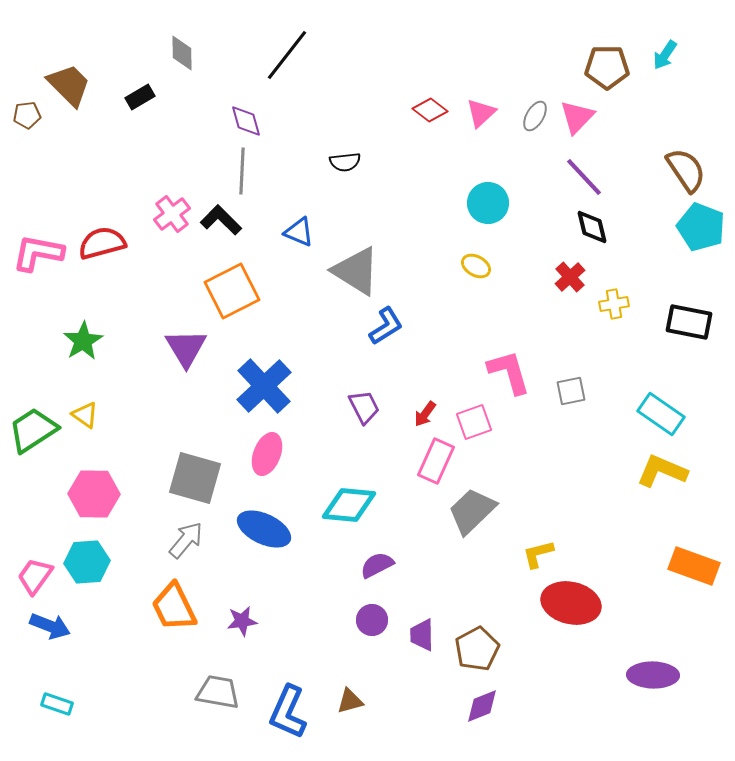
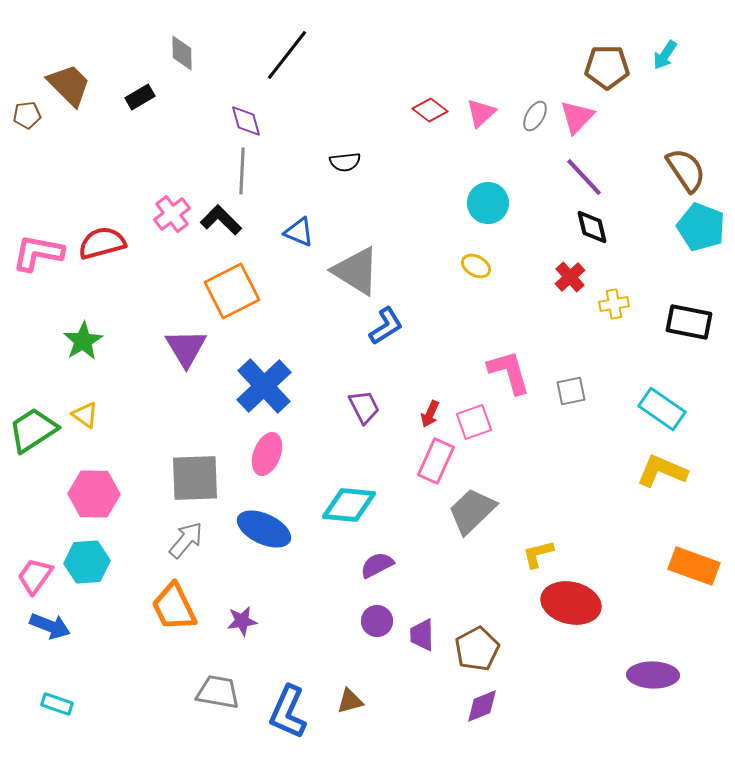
red arrow at (425, 414): moved 5 px right; rotated 12 degrees counterclockwise
cyan rectangle at (661, 414): moved 1 px right, 5 px up
gray square at (195, 478): rotated 18 degrees counterclockwise
purple circle at (372, 620): moved 5 px right, 1 px down
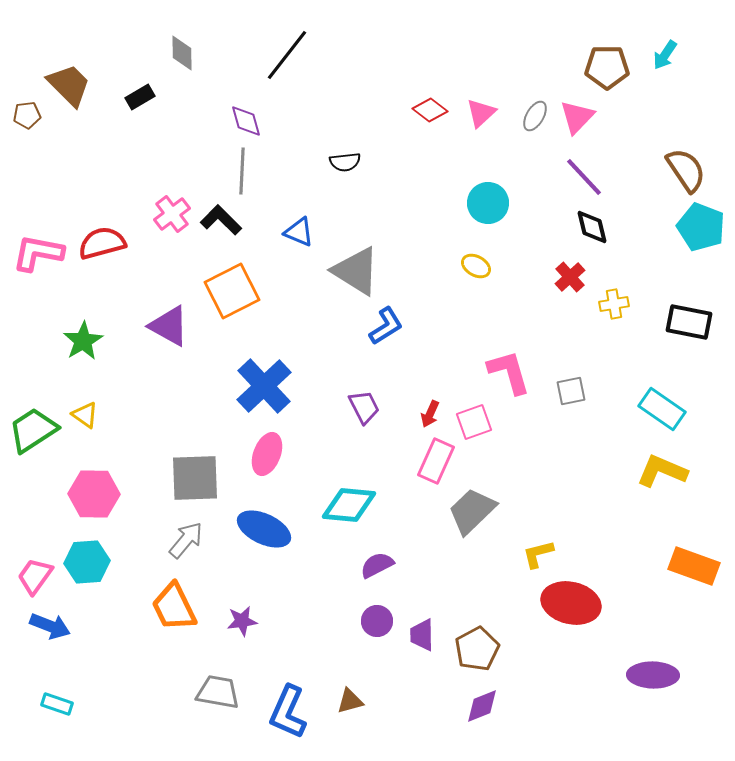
purple triangle at (186, 348): moved 17 px left, 22 px up; rotated 30 degrees counterclockwise
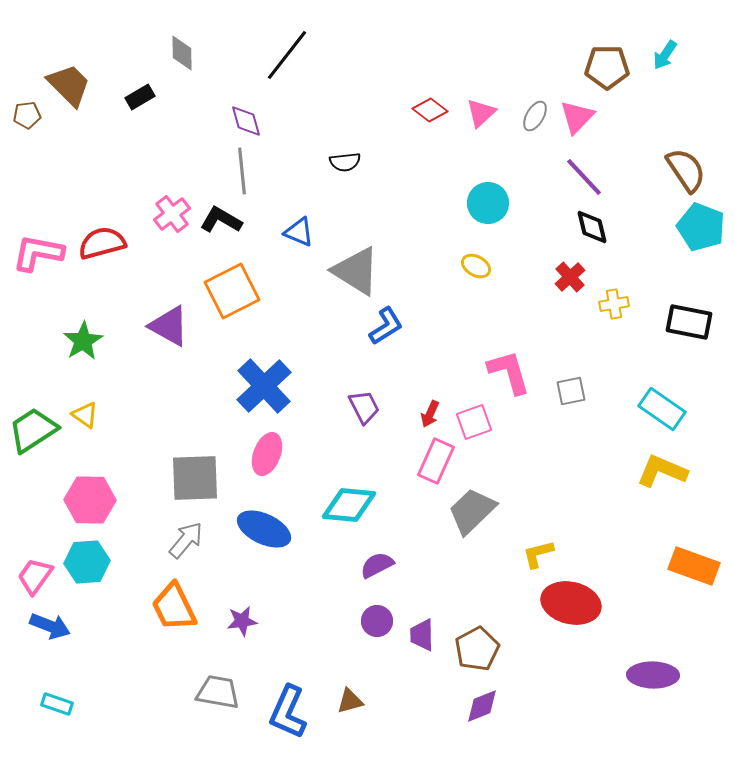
gray line at (242, 171): rotated 9 degrees counterclockwise
black L-shape at (221, 220): rotated 15 degrees counterclockwise
pink hexagon at (94, 494): moved 4 px left, 6 px down
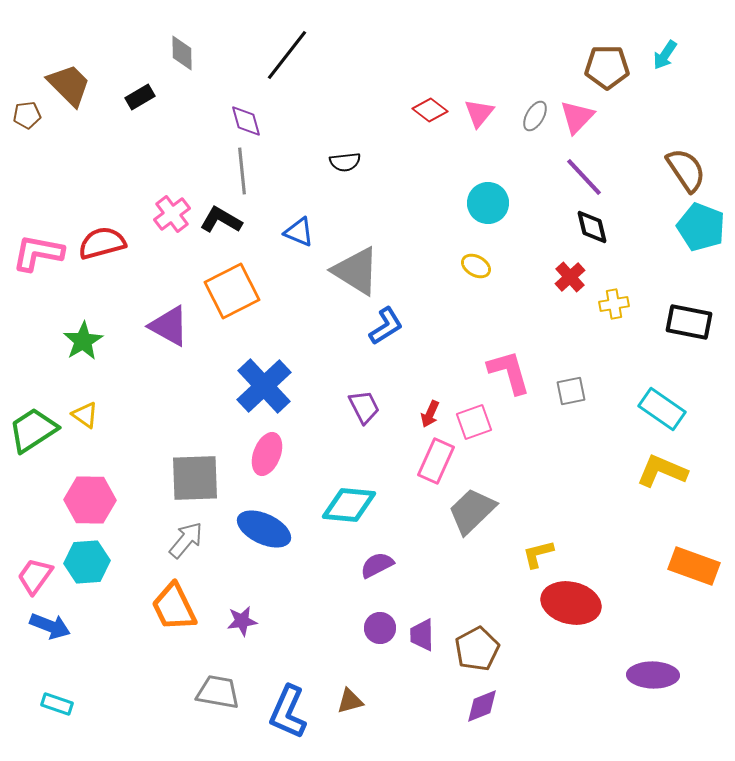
pink triangle at (481, 113): moved 2 px left; rotated 8 degrees counterclockwise
purple circle at (377, 621): moved 3 px right, 7 px down
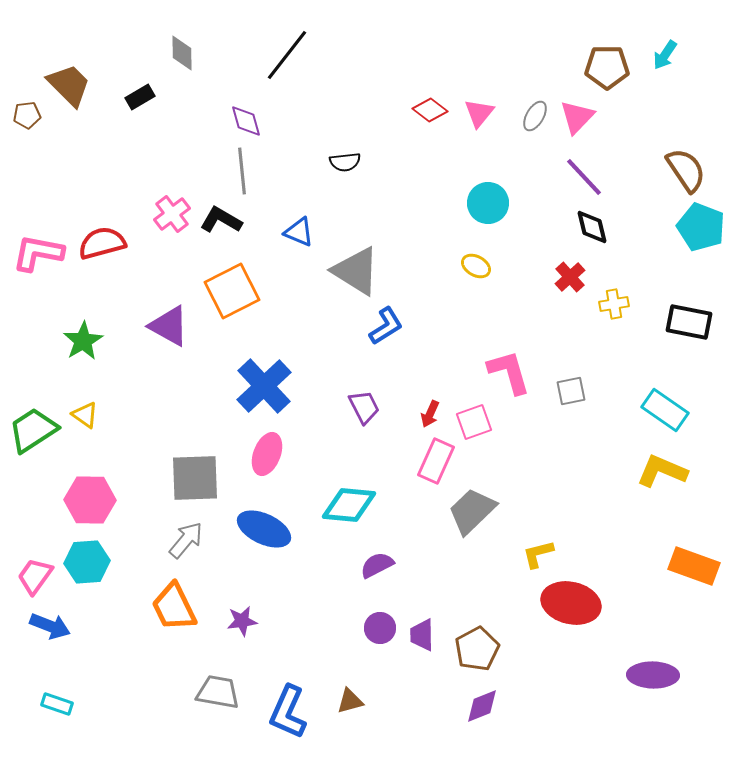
cyan rectangle at (662, 409): moved 3 px right, 1 px down
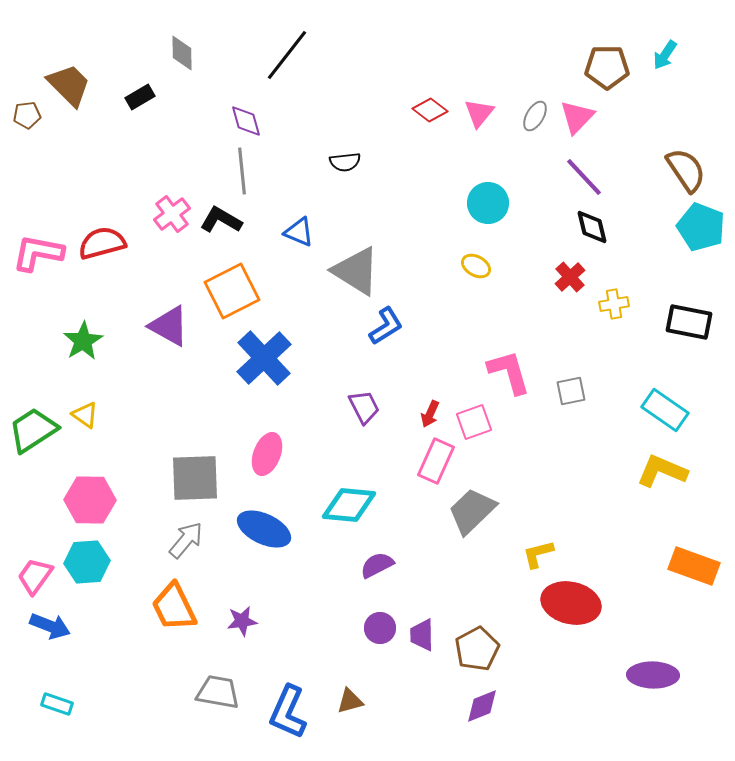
blue cross at (264, 386): moved 28 px up
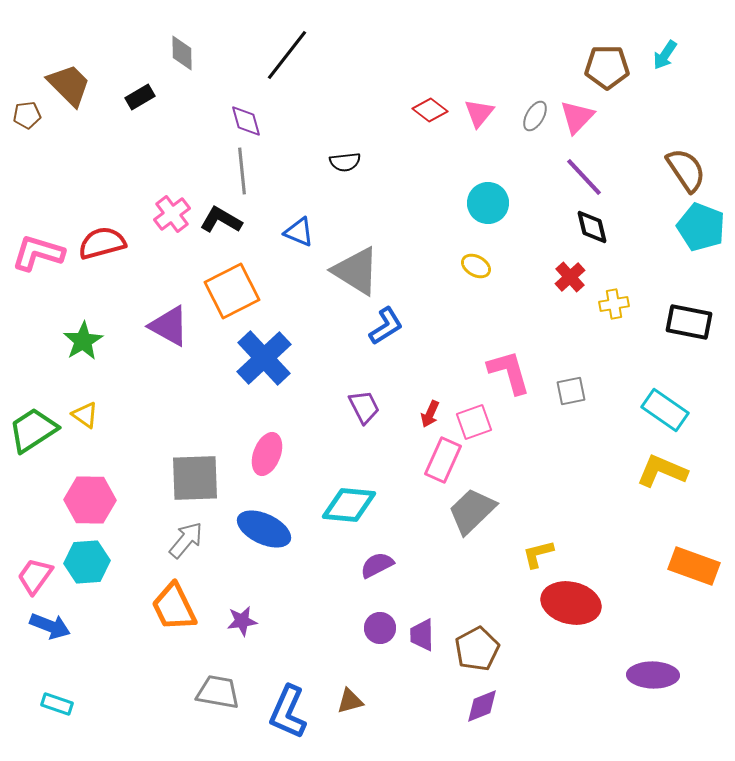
pink L-shape at (38, 253): rotated 6 degrees clockwise
pink rectangle at (436, 461): moved 7 px right, 1 px up
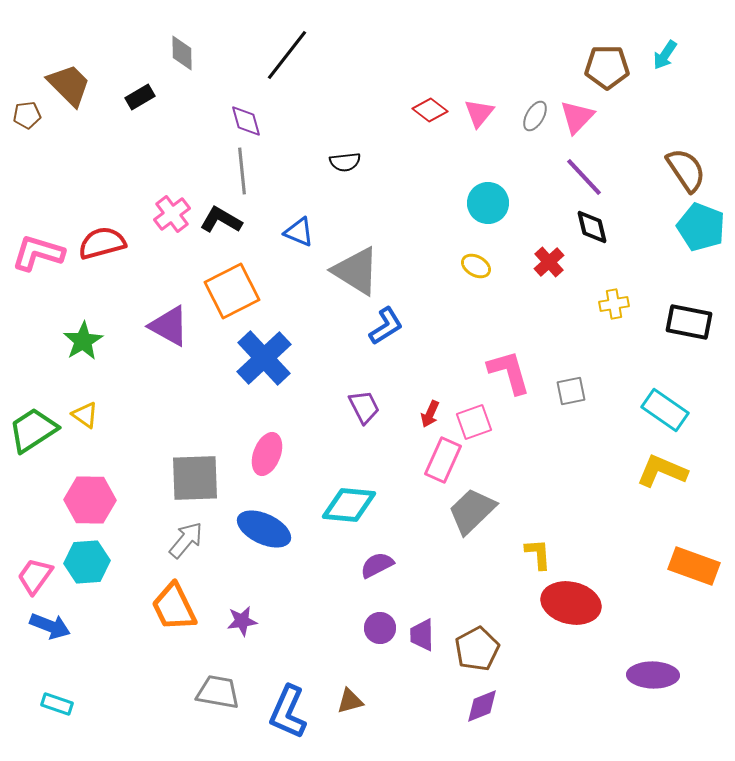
red cross at (570, 277): moved 21 px left, 15 px up
yellow L-shape at (538, 554): rotated 100 degrees clockwise
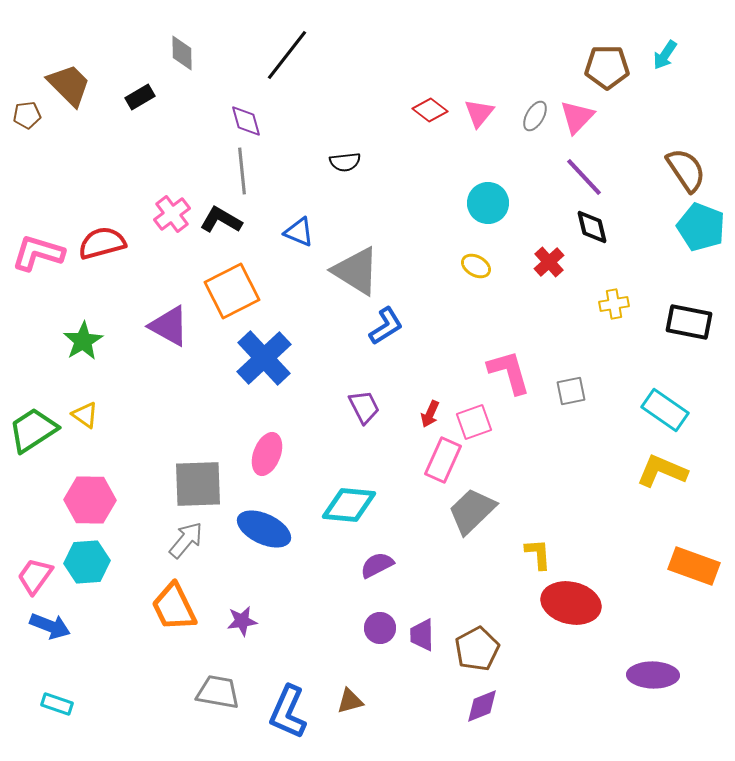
gray square at (195, 478): moved 3 px right, 6 px down
